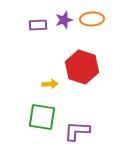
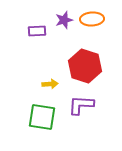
purple rectangle: moved 1 px left, 6 px down
red hexagon: moved 3 px right, 1 px up
purple L-shape: moved 4 px right, 26 px up
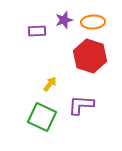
orange ellipse: moved 1 px right, 3 px down
red hexagon: moved 5 px right, 10 px up
yellow arrow: rotated 49 degrees counterclockwise
green square: rotated 16 degrees clockwise
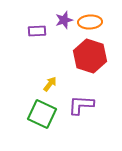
orange ellipse: moved 3 px left
green square: moved 3 px up
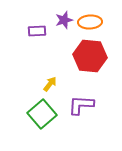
red hexagon: rotated 12 degrees counterclockwise
green square: rotated 24 degrees clockwise
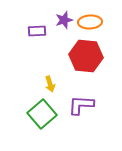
red hexagon: moved 4 px left
yellow arrow: rotated 126 degrees clockwise
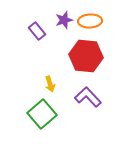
orange ellipse: moved 1 px up
purple rectangle: rotated 54 degrees clockwise
purple L-shape: moved 7 px right, 8 px up; rotated 44 degrees clockwise
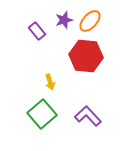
orange ellipse: rotated 45 degrees counterclockwise
yellow arrow: moved 2 px up
purple L-shape: moved 19 px down
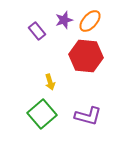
purple L-shape: rotated 148 degrees clockwise
